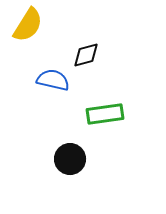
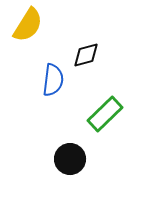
blue semicircle: rotated 84 degrees clockwise
green rectangle: rotated 36 degrees counterclockwise
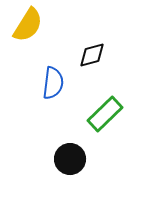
black diamond: moved 6 px right
blue semicircle: moved 3 px down
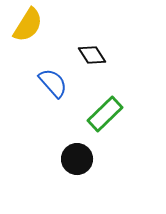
black diamond: rotated 72 degrees clockwise
blue semicircle: rotated 48 degrees counterclockwise
black circle: moved 7 px right
